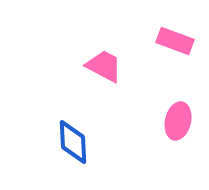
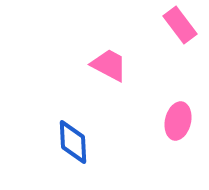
pink rectangle: moved 5 px right, 16 px up; rotated 33 degrees clockwise
pink trapezoid: moved 5 px right, 1 px up
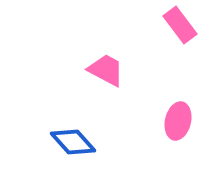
pink trapezoid: moved 3 px left, 5 px down
blue diamond: rotated 39 degrees counterclockwise
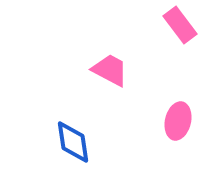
pink trapezoid: moved 4 px right
blue diamond: rotated 33 degrees clockwise
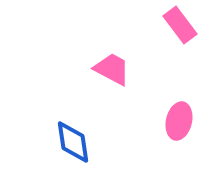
pink trapezoid: moved 2 px right, 1 px up
pink ellipse: moved 1 px right
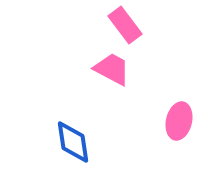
pink rectangle: moved 55 px left
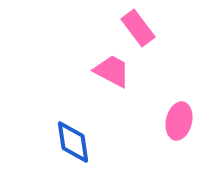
pink rectangle: moved 13 px right, 3 px down
pink trapezoid: moved 2 px down
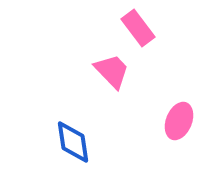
pink trapezoid: rotated 18 degrees clockwise
pink ellipse: rotated 9 degrees clockwise
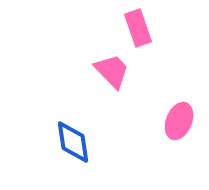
pink rectangle: rotated 18 degrees clockwise
